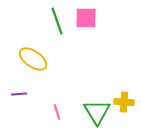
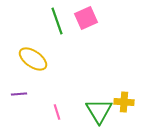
pink square: rotated 25 degrees counterclockwise
green triangle: moved 2 px right, 1 px up
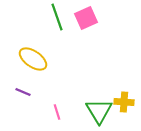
green line: moved 4 px up
purple line: moved 4 px right, 2 px up; rotated 28 degrees clockwise
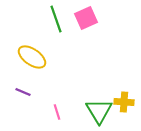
green line: moved 1 px left, 2 px down
yellow ellipse: moved 1 px left, 2 px up
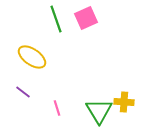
purple line: rotated 14 degrees clockwise
pink line: moved 4 px up
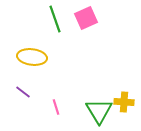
green line: moved 1 px left
yellow ellipse: rotated 28 degrees counterclockwise
pink line: moved 1 px left, 1 px up
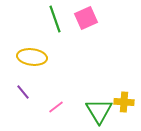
purple line: rotated 14 degrees clockwise
pink line: rotated 70 degrees clockwise
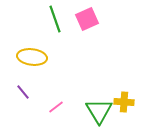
pink square: moved 1 px right, 1 px down
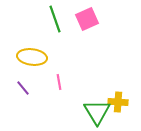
purple line: moved 4 px up
yellow cross: moved 6 px left
pink line: moved 3 px right, 25 px up; rotated 63 degrees counterclockwise
green triangle: moved 2 px left, 1 px down
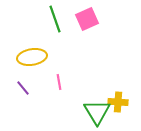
yellow ellipse: rotated 16 degrees counterclockwise
